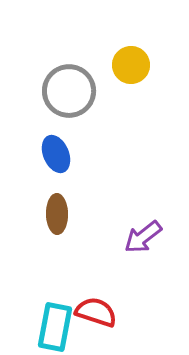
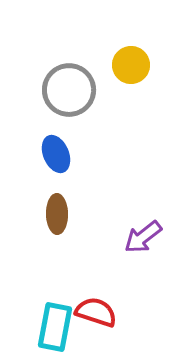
gray circle: moved 1 px up
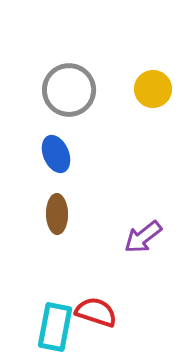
yellow circle: moved 22 px right, 24 px down
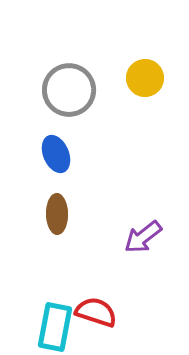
yellow circle: moved 8 px left, 11 px up
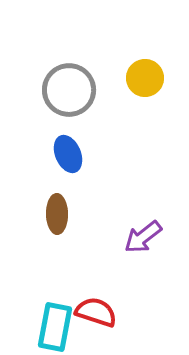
blue ellipse: moved 12 px right
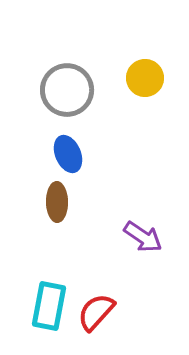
gray circle: moved 2 px left
brown ellipse: moved 12 px up
purple arrow: rotated 108 degrees counterclockwise
red semicircle: rotated 66 degrees counterclockwise
cyan rectangle: moved 6 px left, 21 px up
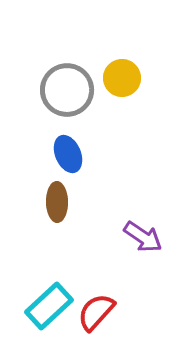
yellow circle: moved 23 px left
cyan rectangle: rotated 36 degrees clockwise
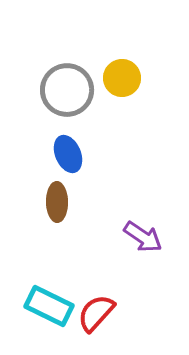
cyan rectangle: rotated 69 degrees clockwise
red semicircle: moved 1 px down
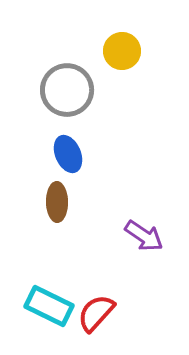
yellow circle: moved 27 px up
purple arrow: moved 1 px right, 1 px up
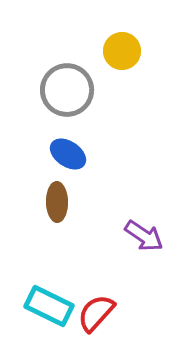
blue ellipse: rotated 33 degrees counterclockwise
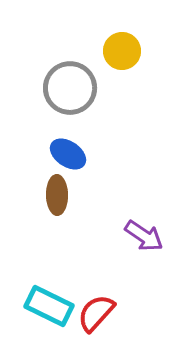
gray circle: moved 3 px right, 2 px up
brown ellipse: moved 7 px up
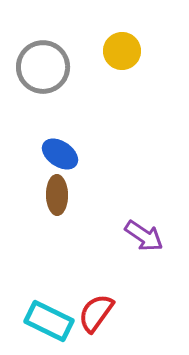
gray circle: moved 27 px left, 21 px up
blue ellipse: moved 8 px left
cyan rectangle: moved 15 px down
red semicircle: rotated 6 degrees counterclockwise
